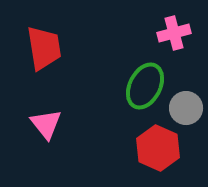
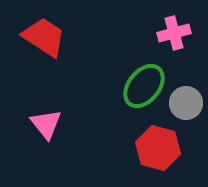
red trapezoid: moved 11 px up; rotated 48 degrees counterclockwise
green ellipse: moved 1 px left; rotated 12 degrees clockwise
gray circle: moved 5 px up
red hexagon: rotated 9 degrees counterclockwise
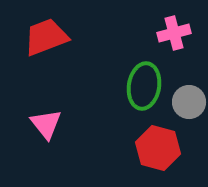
red trapezoid: moved 2 px right; rotated 54 degrees counterclockwise
green ellipse: rotated 30 degrees counterclockwise
gray circle: moved 3 px right, 1 px up
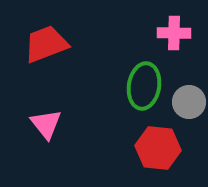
pink cross: rotated 16 degrees clockwise
red trapezoid: moved 7 px down
red hexagon: rotated 9 degrees counterclockwise
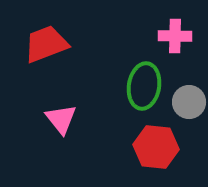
pink cross: moved 1 px right, 3 px down
pink triangle: moved 15 px right, 5 px up
red hexagon: moved 2 px left, 1 px up
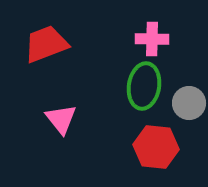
pink cross: moved 23 px left, 3 px down
gray circle: moved 1 px down
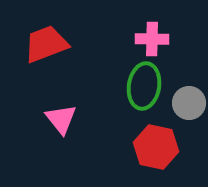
red hexagon: rotated 6 degrees clockwise
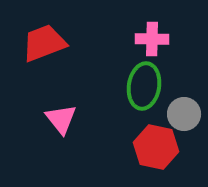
red trapezoid: moved 2 px left, 1 px up
gray circle: moved 5 px left, 11 px down
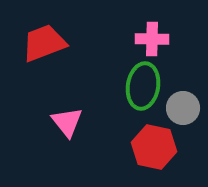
green ellipse: moved 1 px left
gray circle: moved 1 px left, 6 px up
pink triangle: moved 6 px right, 3 px down
red hexagon: moved 2 px left
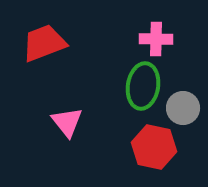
pink cross: moved 4 px right
